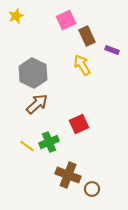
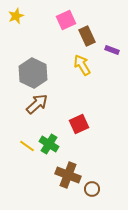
green cross: moved 2 px down; rotated 36 degrees counterclockwise
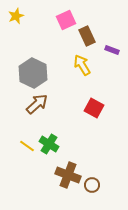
red square: moved 15 px right, 16 px up; rotated 36 degrees counterclockwise
brown circle: moved 4 px up
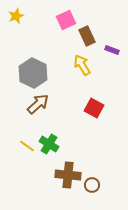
brown arrow: moved 1 px right
brown cross: rotated 15 degrees counterclockwise
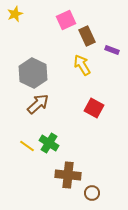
yellow star: moved 1 px left, 2 px up
green cross: moved 1 px up
brown circle: moved 8 px down
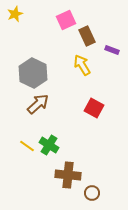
green cross: moved 2 px down
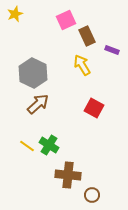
brown circle: moved 2 px down
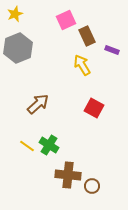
gray hexagon: moved 15 px left, 25 px up; rotated 12 degrees clockwise
brown circle: moved 9 px up
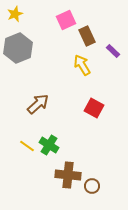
purple rectangle: moved 1 px right, 1 px down; rotated 24 degrees clockwise
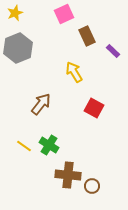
yellow star: moved 1 px up
pink square: moved 2 px left, 6 px up
yellow arrow: moved 8 px left, 7 px down
brown arrow: moved 3 px right; rotated 10 degrees counterclockwise
yellow line: moved 3 px left
